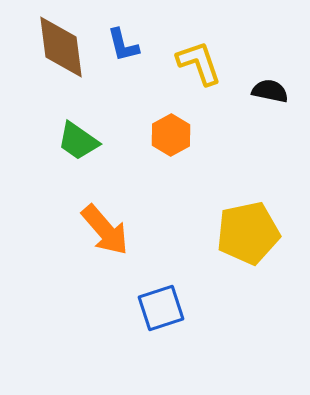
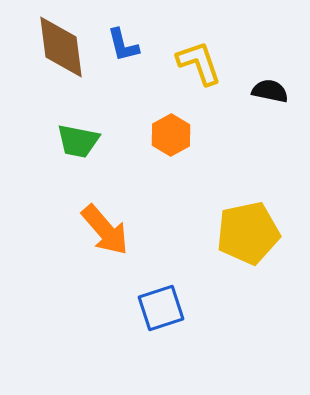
green trapezoid: rotated 24 degrees counterclockwise
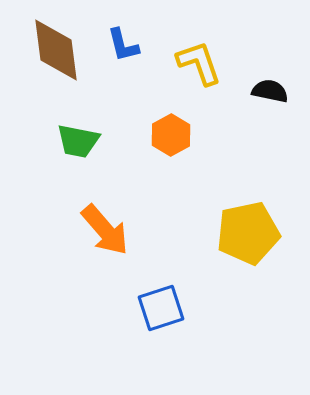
brown diamond: moved 5 px left, 3 px down
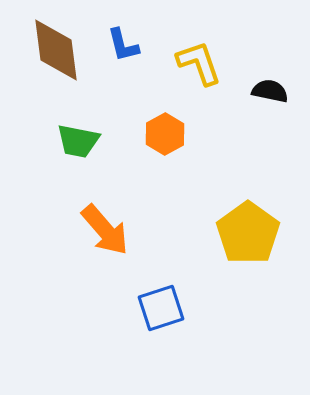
orange hexagon: moved 6 px left, 1 px up
yellow pentagon: rotated 24 degrees counterclockwise
